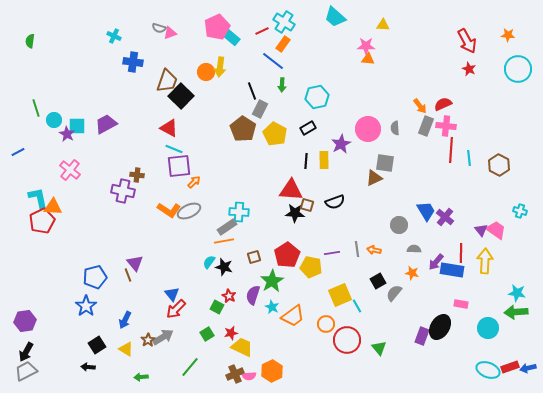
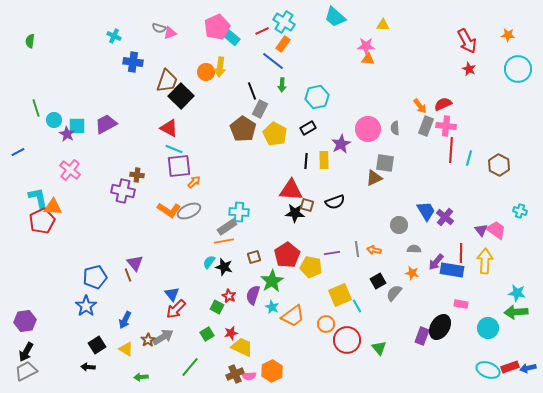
cyan line at (469, 158): rotated 21 degrees clockwise
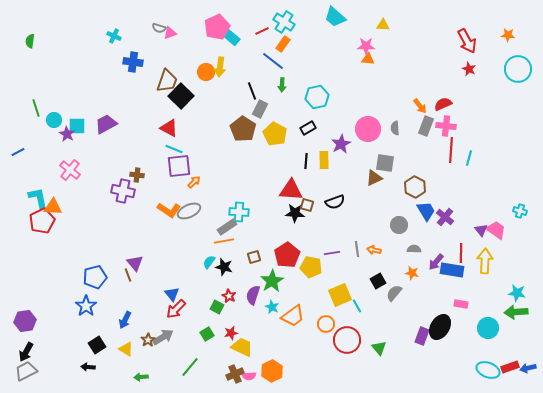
brown hexagon at (499, 165): moved 84 px left, 22 px down
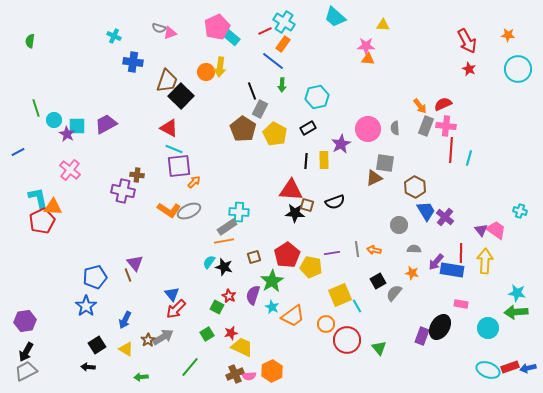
red line at (262, 31): moved 3 px right
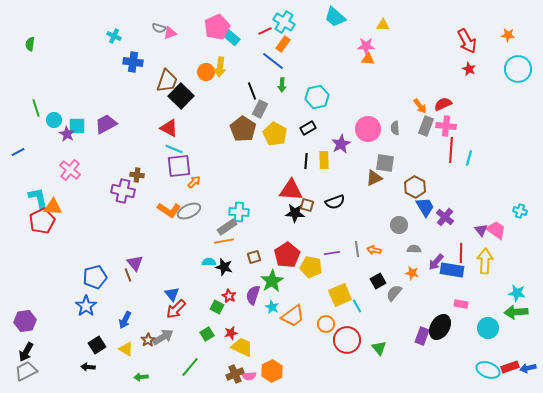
green semicircle at (30, 41): moved 3 px down
blue trapezoid at (426, 211): moved 1 px left, 4 px up
cyan semicircle at (209, 262): rotated 56 degrees clockwise
